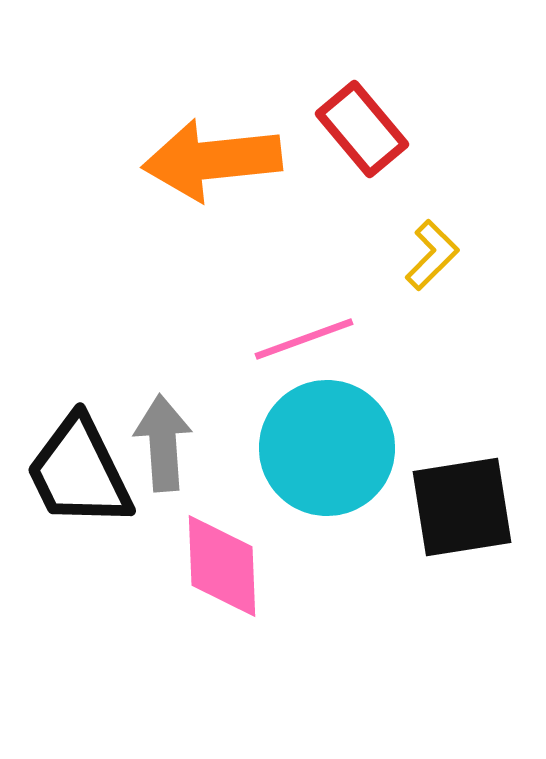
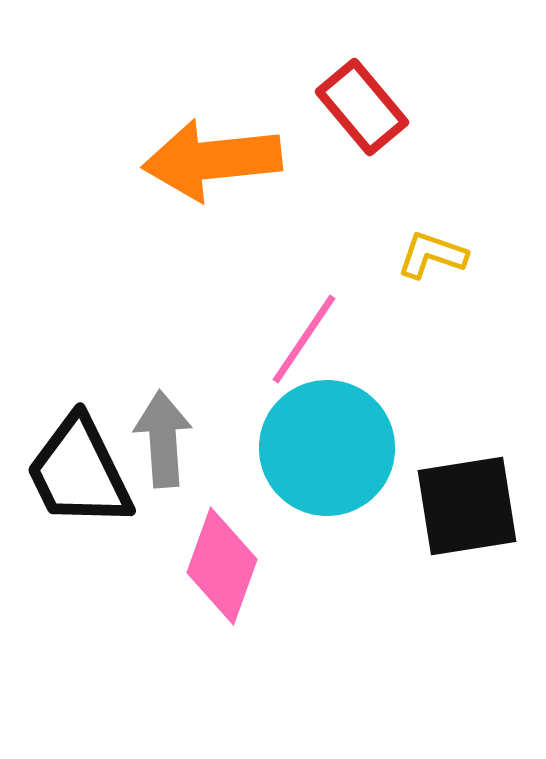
red rectangle: moved 22 px up
yellow L-shape: rotated 116 degrees counterclockwise
pink line: rotated 36 degrees counterclockwise
gray arrow: moved 4 px up
black square: moved 5 px right, 1 px up
pink diamond: rotated 22 degrees clockwise
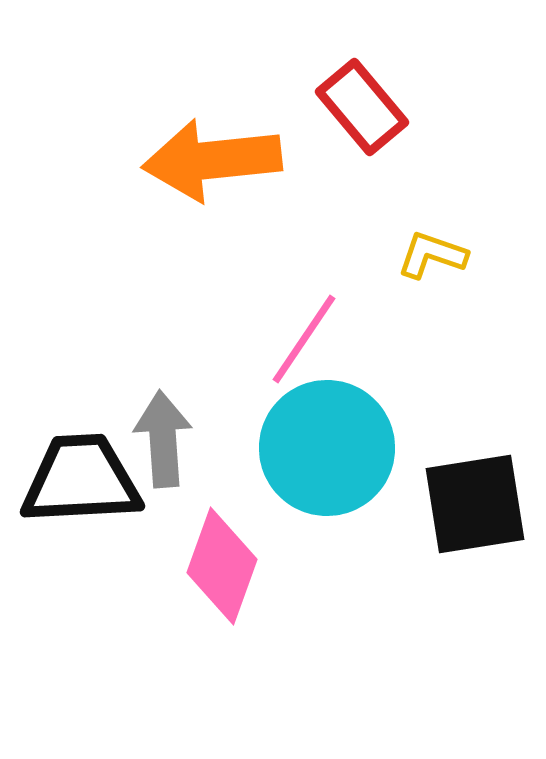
black trapezoid: moved 2 px right, 8 px down; rotated 113 degrees clockwise
black square: moved 8 px right, 2 px up
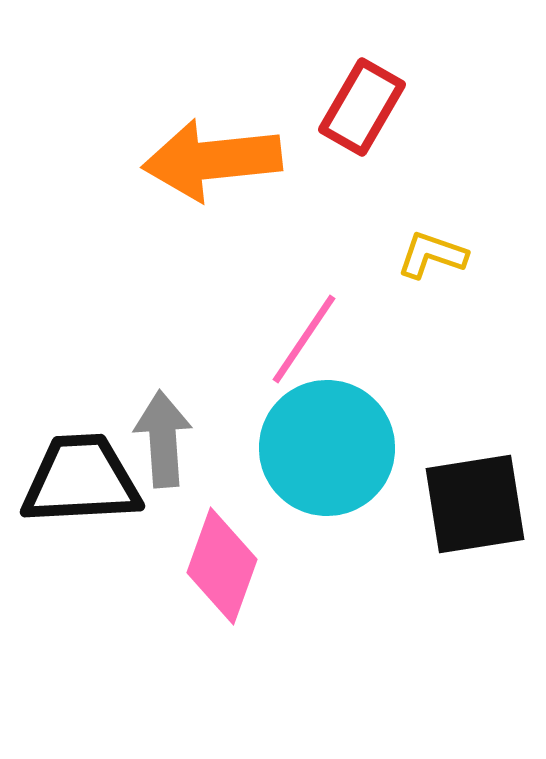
red rectangle: rotated 70 degrees clockwise
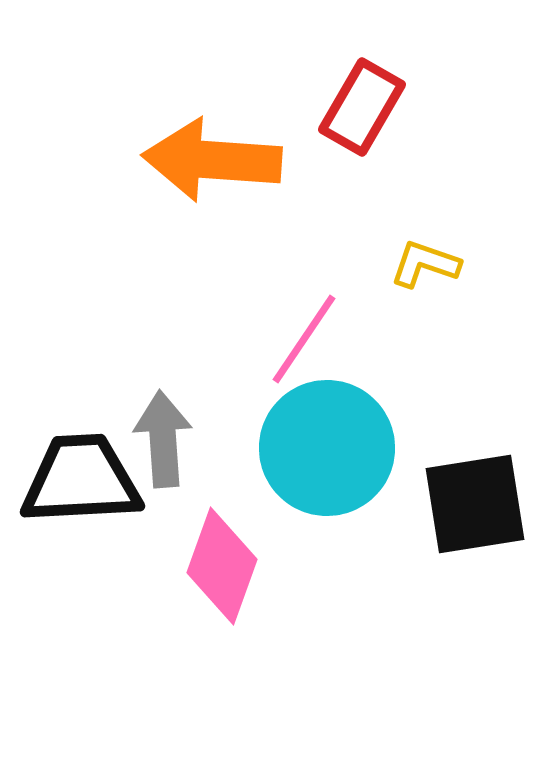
orange arrow: rotated 10 degrees clockwise
yellow L-shape: moved 7 px left, 9 px down
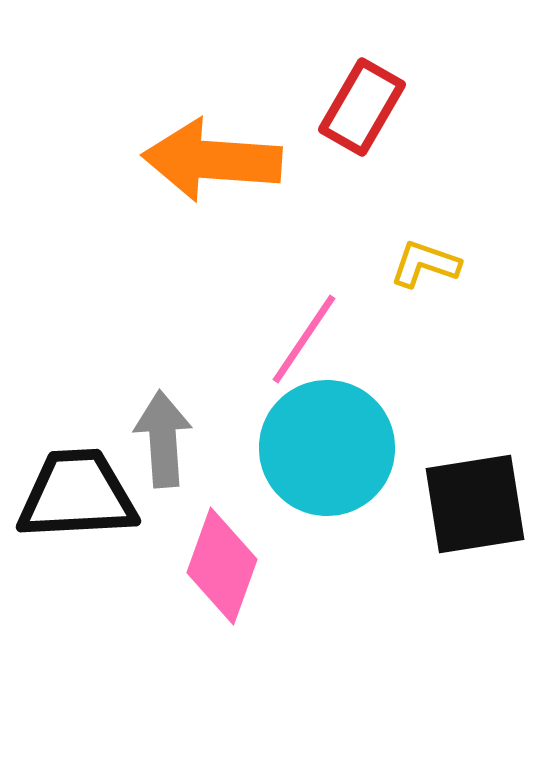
black trapezoid: moved 4 px left, 15 px down
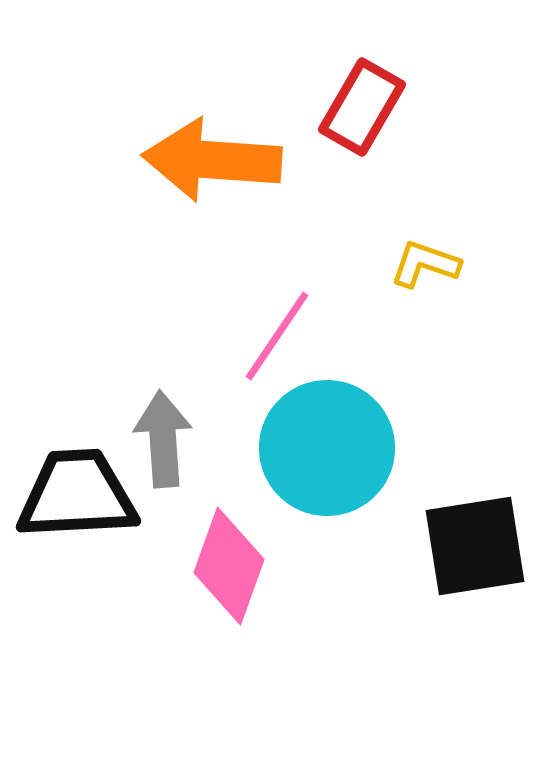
pink line: moved 27 px left, 3 px up
black square: moved 42 px down
pink diamond: moved 7 px right
